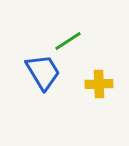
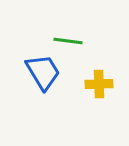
green line: rotated 40 degrees clockwise
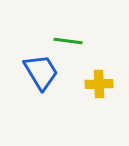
blue trapezoid: moved 2 px left
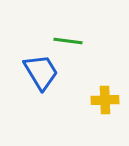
yellow cross: moved 6 px right, 16 px down
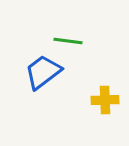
blue trapezoid: moved 2 px right; rotated 96 degrees counterclockwise
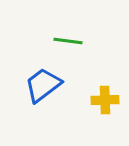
blue trapezoid: moved 13 px down
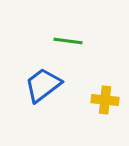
yellow cross: rotated 8 degrees clockwise
